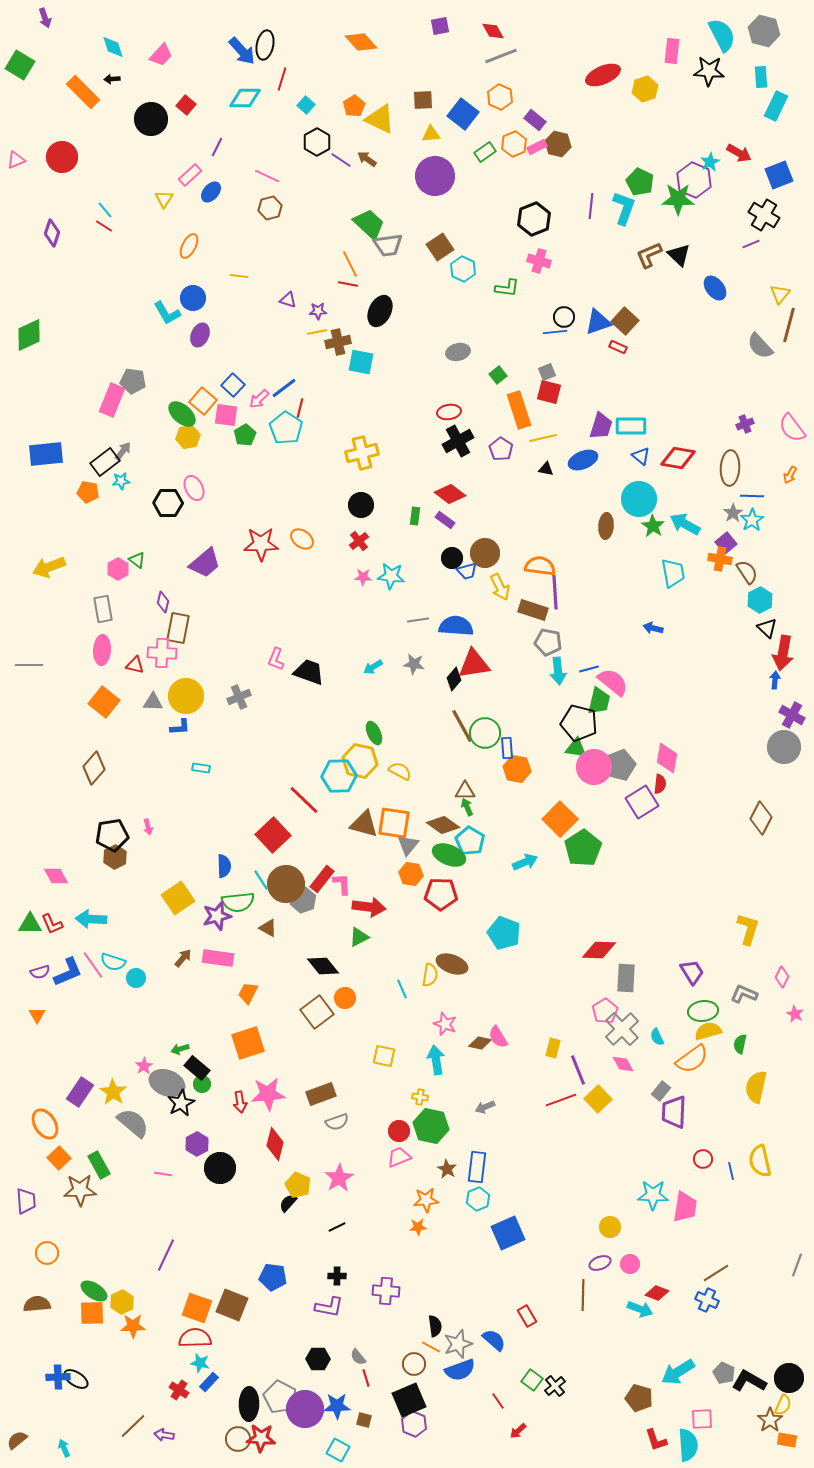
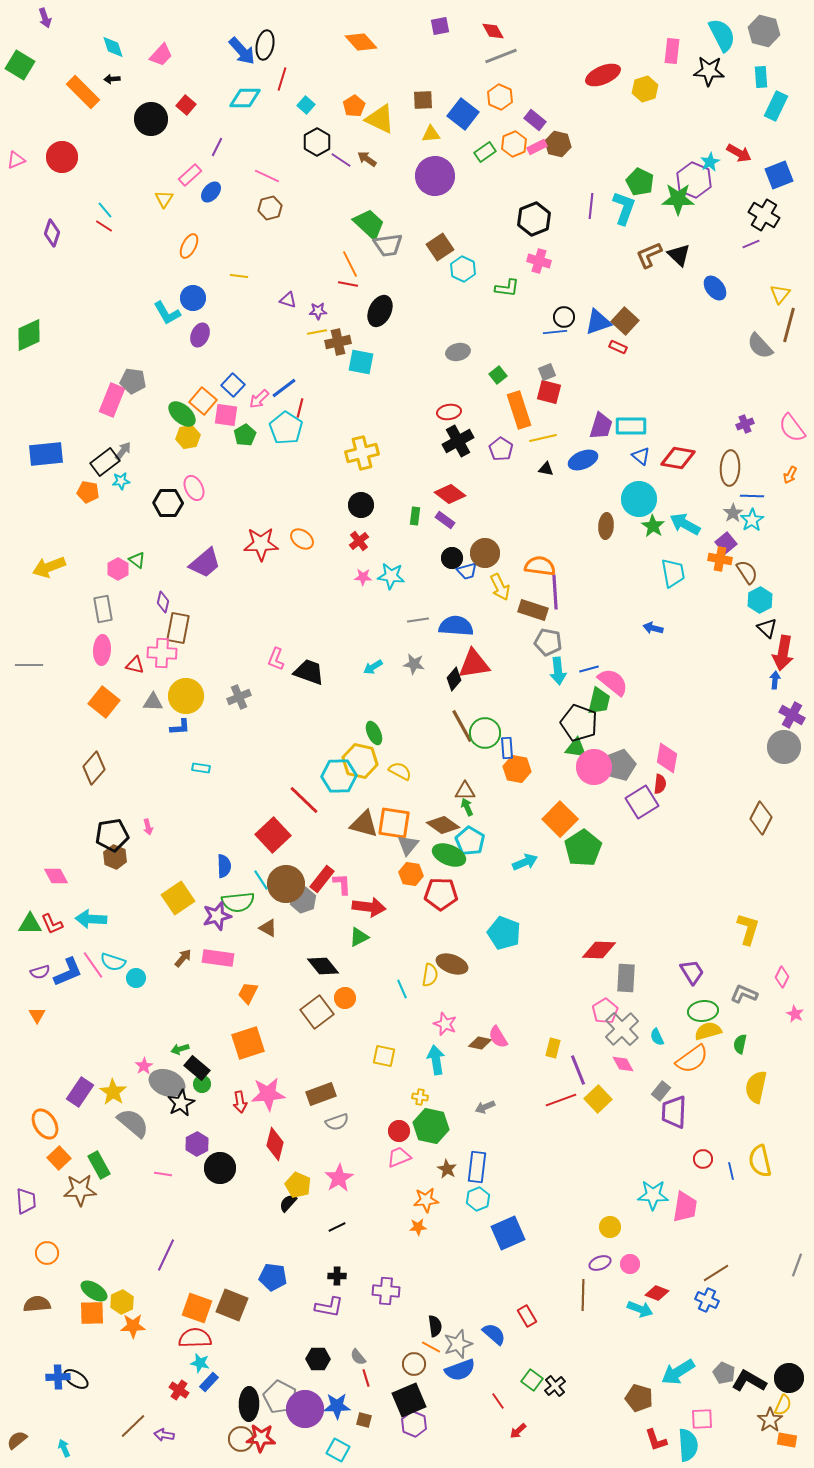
black pentagon at (579, 723): rotated 6 degrees clockwise
brown hexagon at (115, 857): rotated 10 degrees counterclockwise
blue semicircle at (494, 1340): moved 6 px up
brown circle at (238, 1439): moved 3 px right
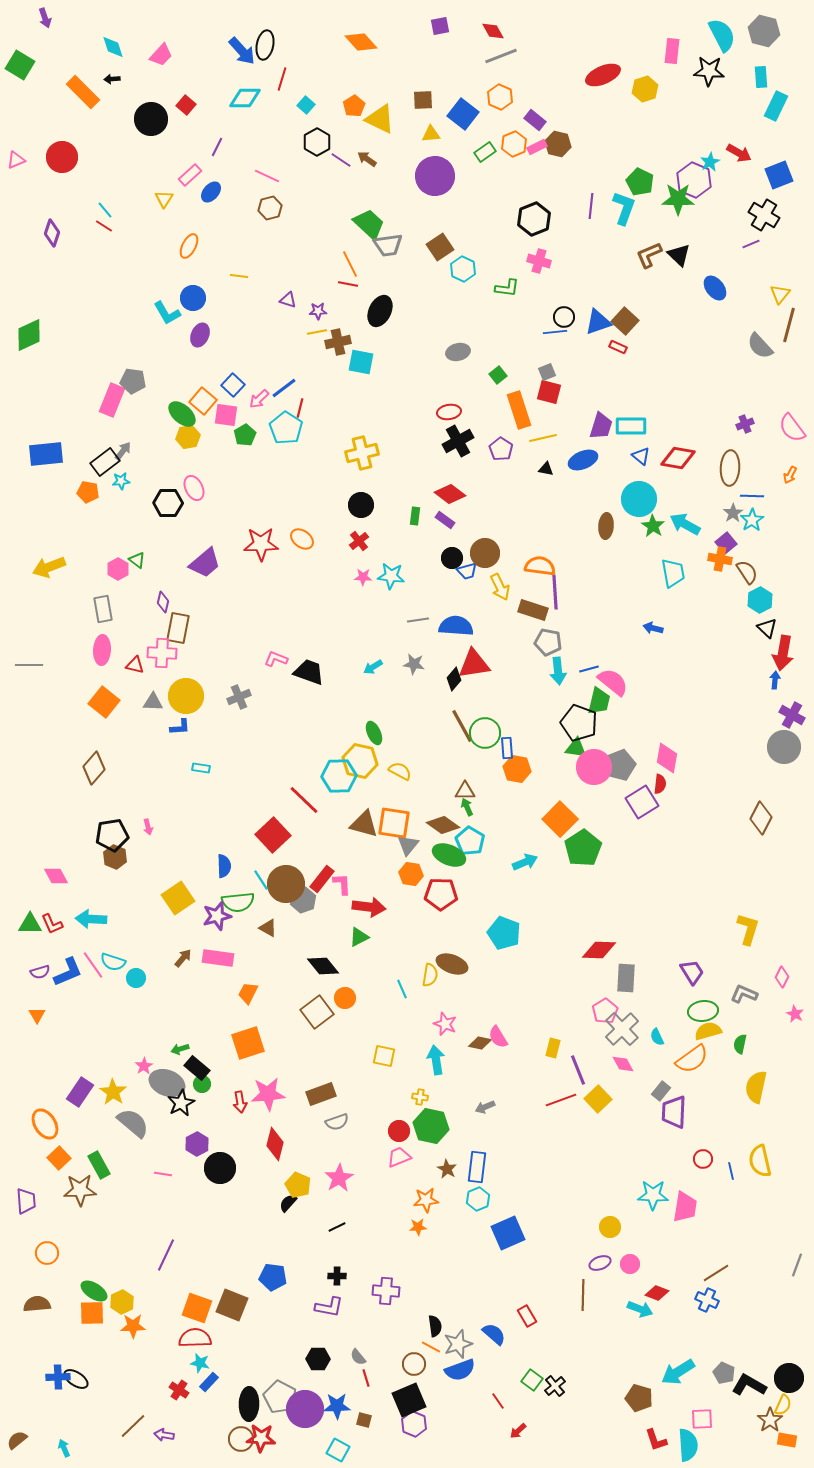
pink L-shape at (276, 659): rotated 90 degrees clockwise
black L-shape at (749, 1381): moved 4 px down
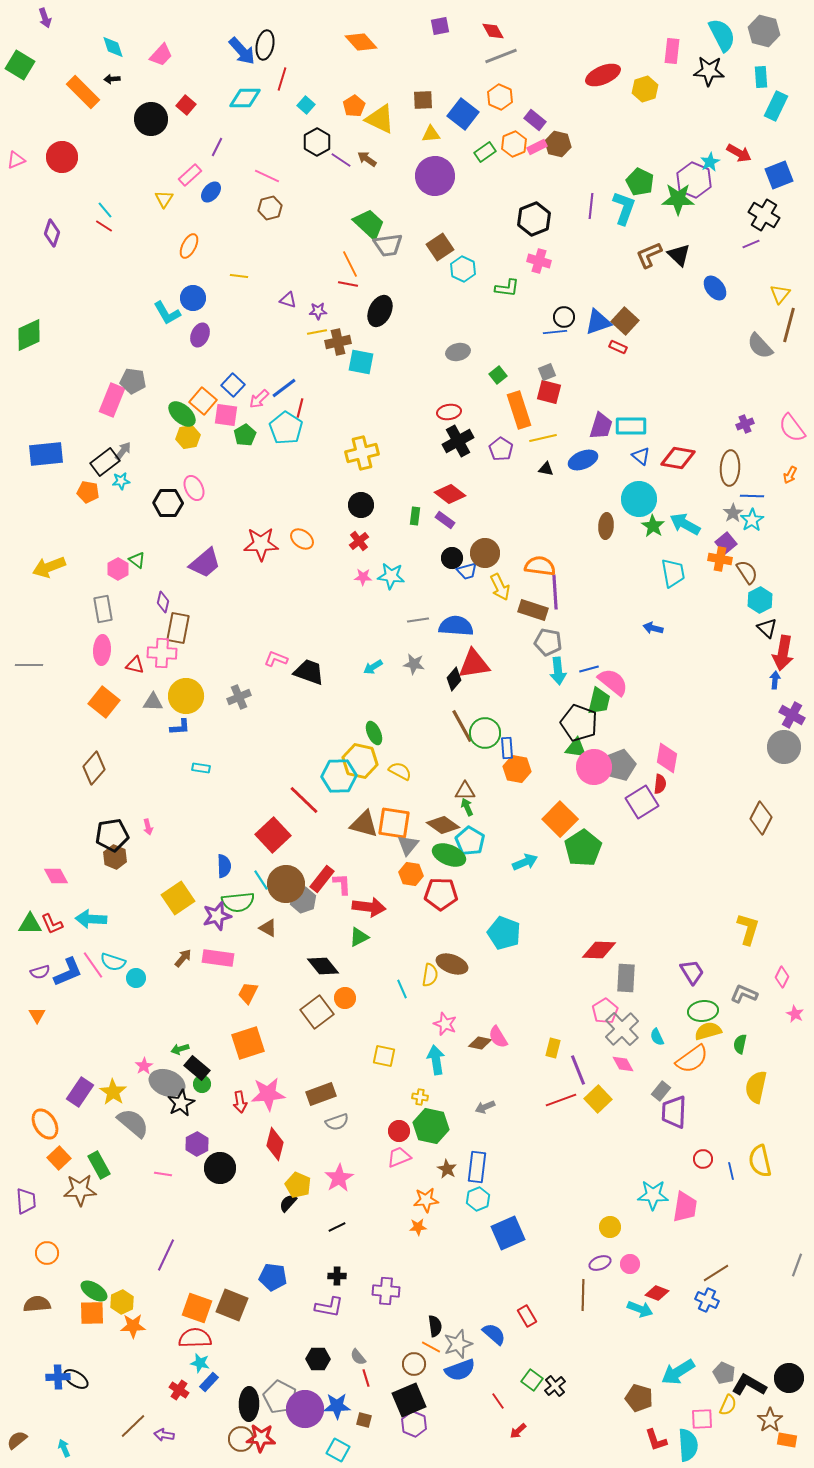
yellow semicircle at (783, 1405): moved 55 px left
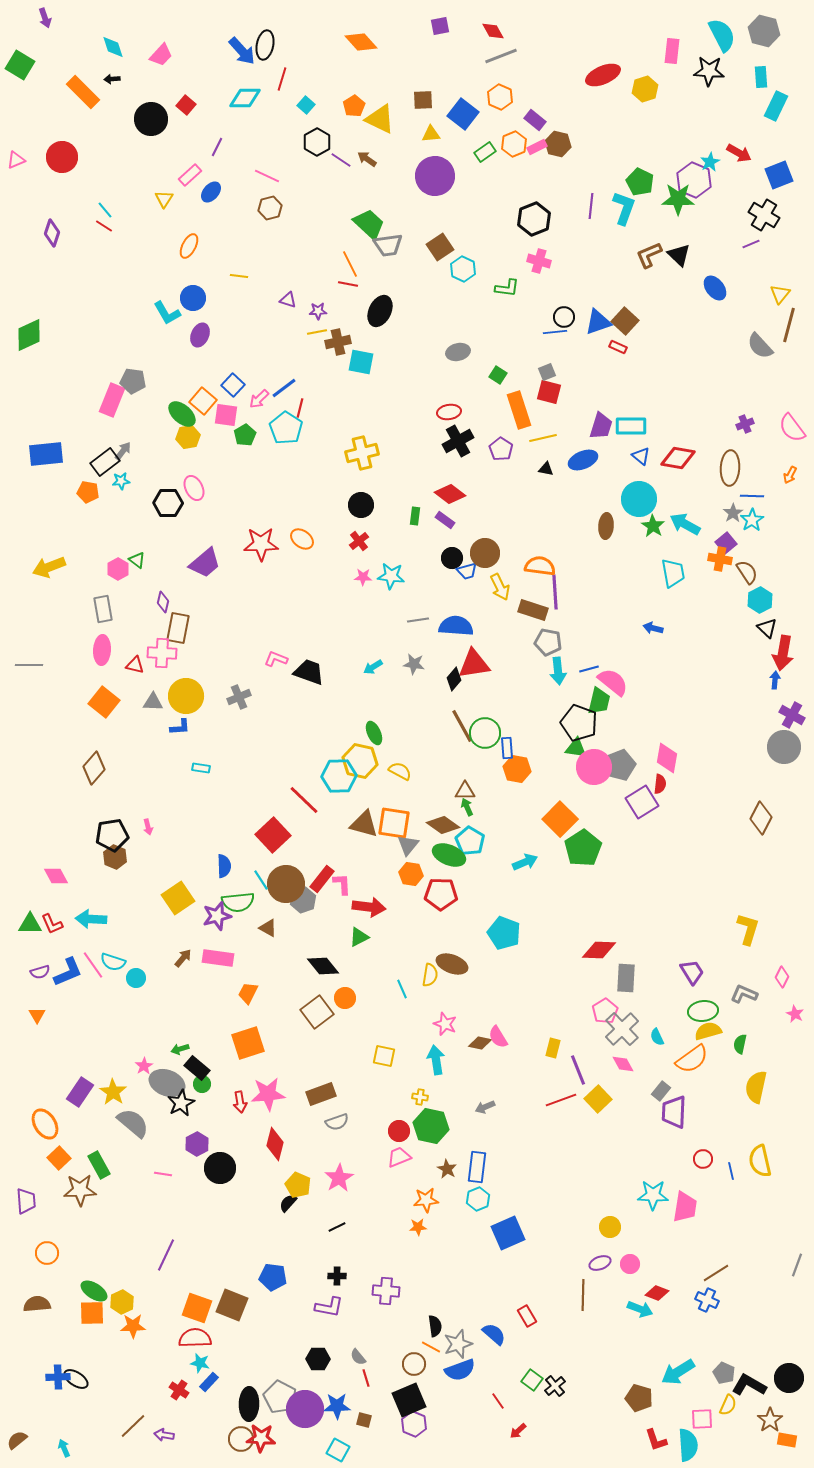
green square at (498, 375): rotated 18 degrees counterclockwise
